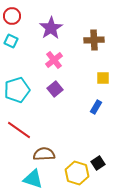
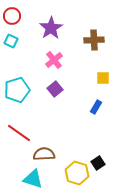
red line: moved 3 px down
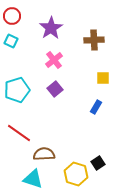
yellow hexagon: moved 1 px left, 1 px down
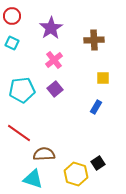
cyan square: moved 1 px right, 2 px down
cyan pentagon: moved 5 px right; rotated 10 degrees clockwise
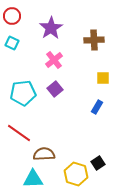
cyan pentagon: moved 1 px right, 3 px down
blue rectangle: moved 1 px right
cyan triangle: rotated 20 degrees counterclockwise
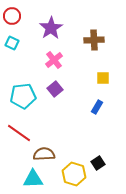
cyan pentagon: moved 3 px down
yellow hexagon: moved 2 px left
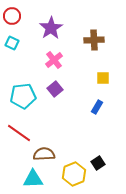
yellow hexagon: rotated 20 degrees clockwise
